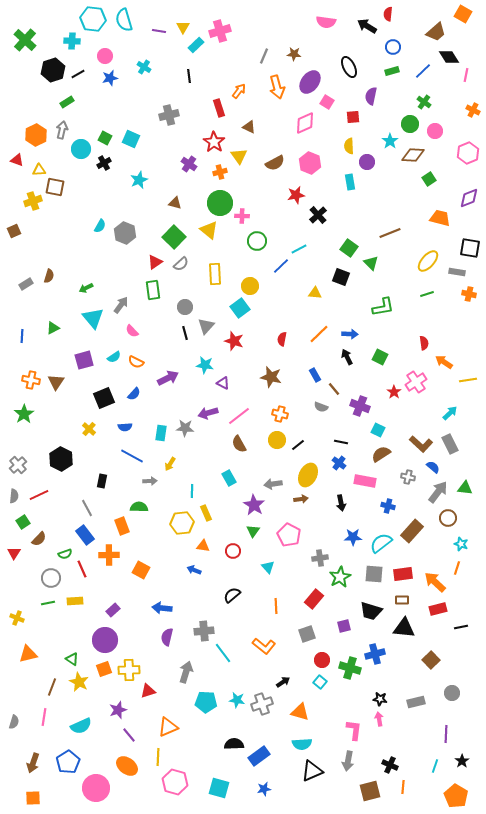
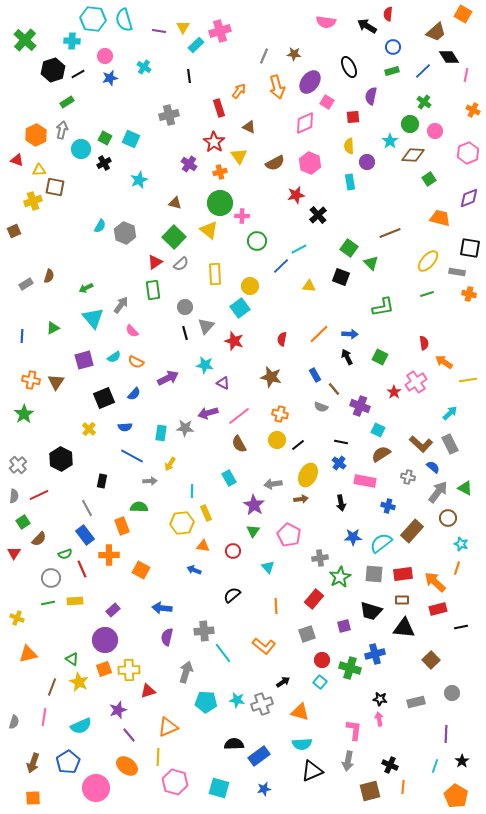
yellow triangle at (315, 293): moved 6 px left, 7 px up
green triangle at (465, 488): rotated 21 degrees clockwise
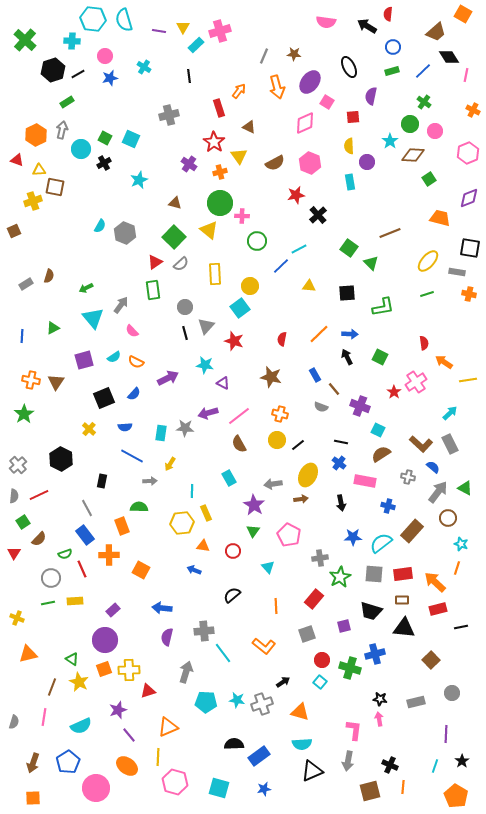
black square at (341, 277): moved 6 px right, 16 px down; rotated 24 degrees counterclockwise
